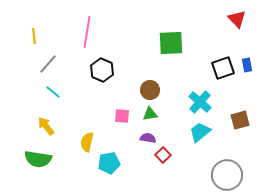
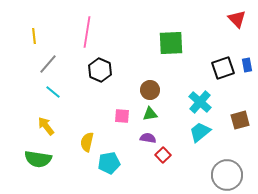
black hexagon: moved 2 px left
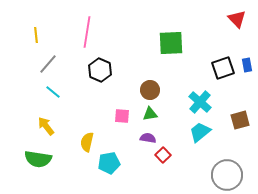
yellow line: moved 2 px right, 1 px up
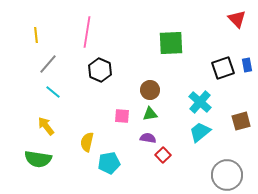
brown square: moved 1 px right, 1 px down
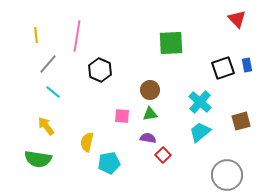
pink line: moved 10 px left, 4 px down
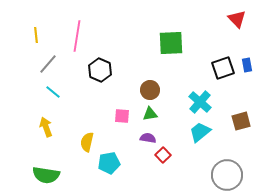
yellow arrow: moved 1 px down; rotated 18 degrees clockwise
green semicircle: moved 8 px right, 16 px down
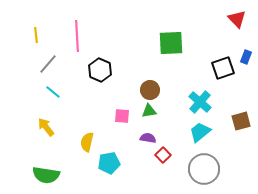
pink line: rotated 12 degrees counterclockwise
blue rectangle: moved 1 px left, 8 px up; rotated 32 degrees clockwise
green triangle: moved 1 px left, 3 px up
yellow arrow: rotated 18 degrees counterclockwise
gray circle: moved 23 px left, 6 px up
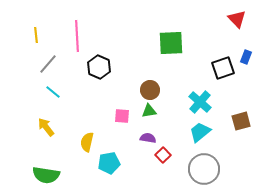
black hexagon: moved 1 px left, 3 px up
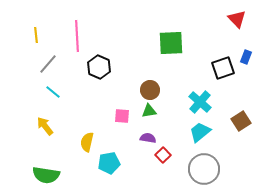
brown square: rotated 18 degrees counterclockwise
yellow arrow: moved 1 px left, 1 px up
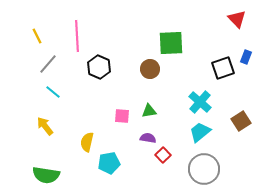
yellow line: moved 1 px right, 1 px down; rotated 21 degrees counterclockwise
brown circle: moved 21 px up
